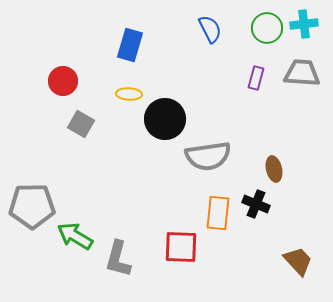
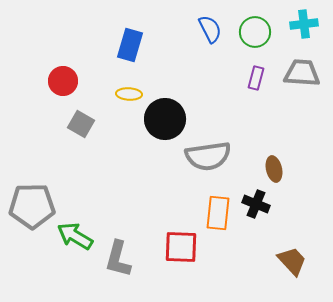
green circle: moved 12 px left, 4 px down
brown trapezoid: moved 6 px left
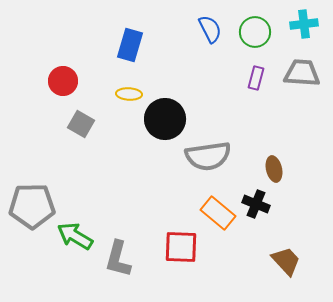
orange rectangle: rotated 56 degrees counterclockwise
brown trapezoid: moved 6 px left
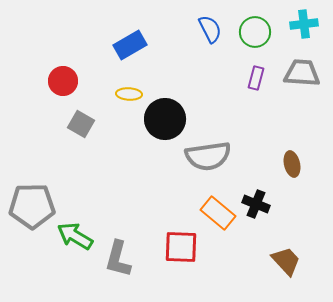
blue rectangle: rotated 44 degrees clockwise
brown ellipse: moved 18 px right, 5 px up
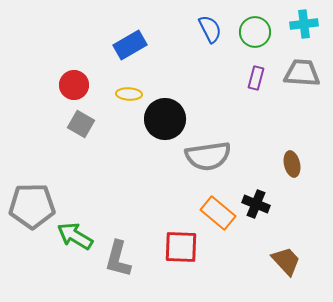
red circle: moved 11 px right, 4 px down
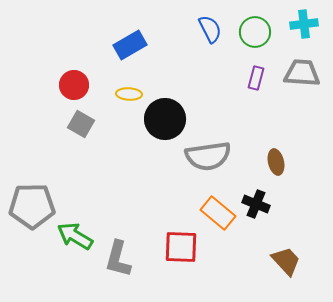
brown ellipse: moved 16 px left, 2 px up
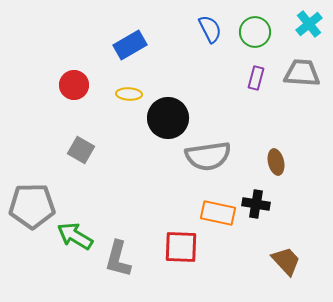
cyan cross: moved 5 px right; rotated 32 degrees counterclockwise
black circle: moved 3 px right, 1 px up
gray square: moved 26 px down
black cross: rotated 12 degrees counterclockwise
orange rectangle: rotated 28 degrees counterclockwise
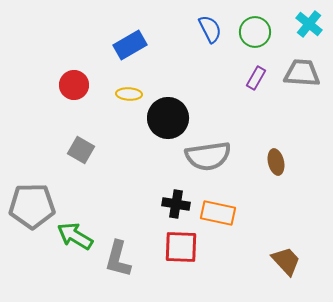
cyan cross: rotated 12 degrees counterclockwise
purple rectangle: rotated 15 degrees clockwise
black cross: moved 80 px left
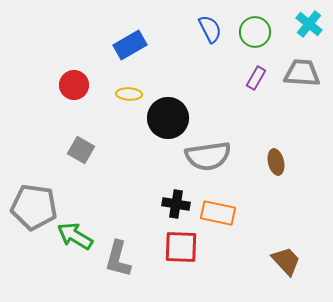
gray pentagon: moved 2 px right, 1 px down; rotated 9 degrees clockwise
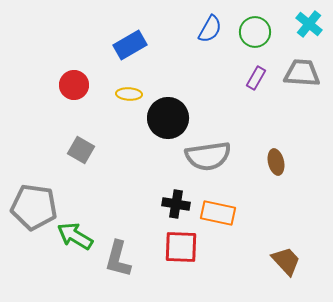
blue semicircle: rotated 56 degrees clockwise
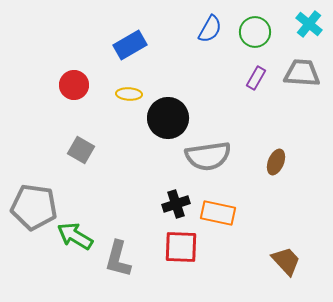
brown ellipse: rotated 35 degrees clockwise
black cross: rotated 28 degrees counterclockwise
